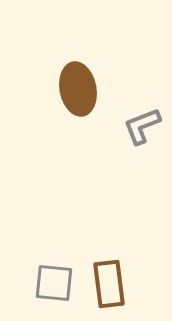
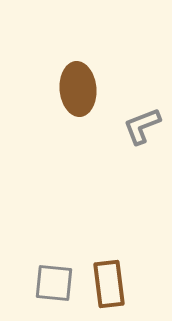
brown ellipse: rotated 6 degrees clockwise
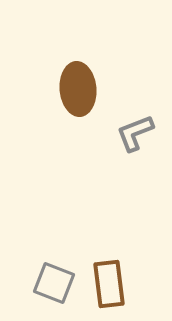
gray L-shape: moved 7 px left, 7 px down
gray square: rotated 15 degrees clockwise
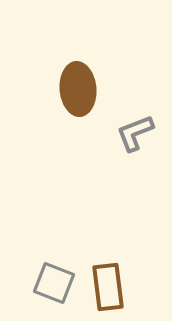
brown rectangle: moved 1 px left, 3 px down
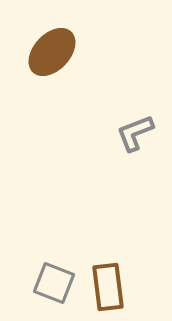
brown ellipse: moved 26 px left, 37 px up; rotated 48 degrees clockwise
